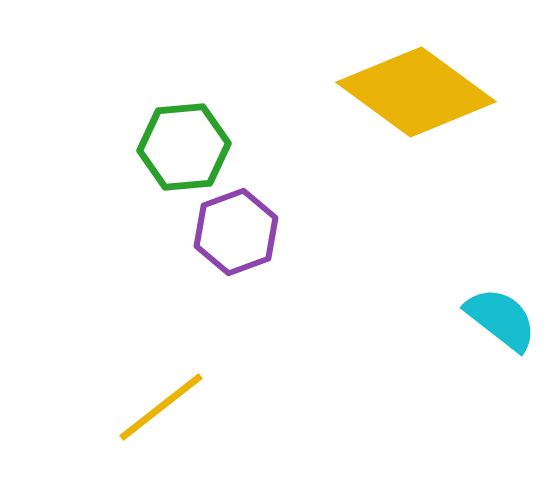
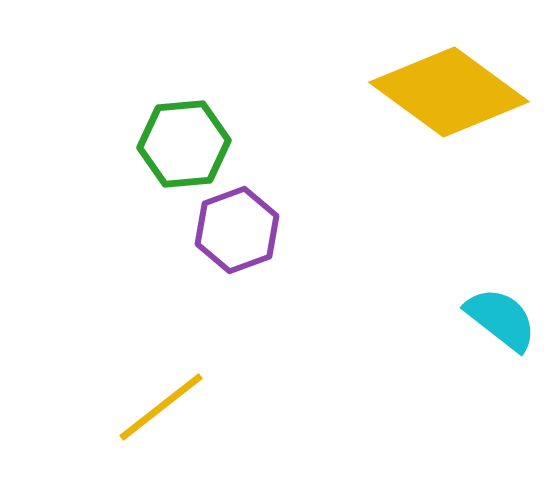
yellow diamond: moved 33 px right
green hexagon: moved 3 px up
purple hexagon: moved 1 px right, 2 px up
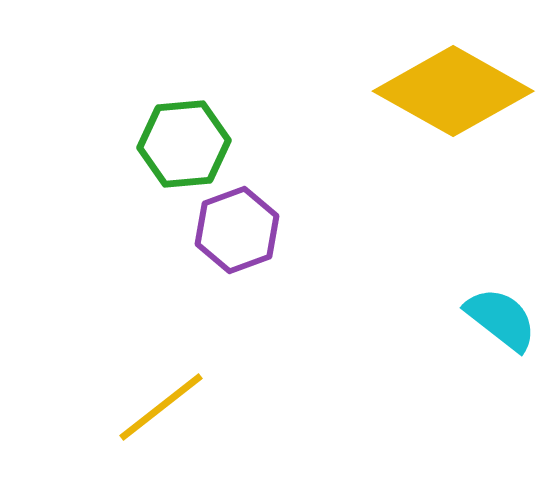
yellow diamond: moved 4 px right, 1 px up; rotated 7 degrees counterclockwise
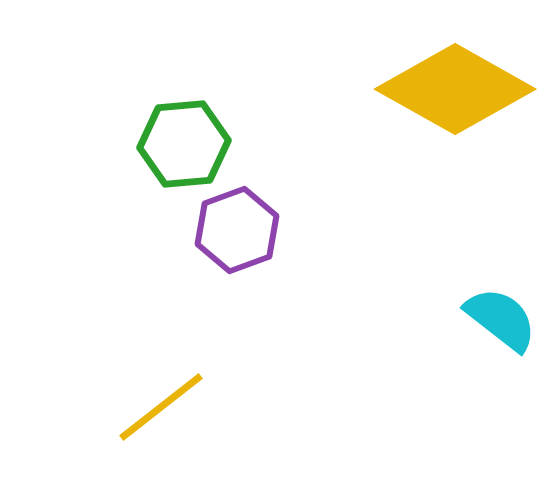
yellow diamond: moved 2 px right, 2 px up
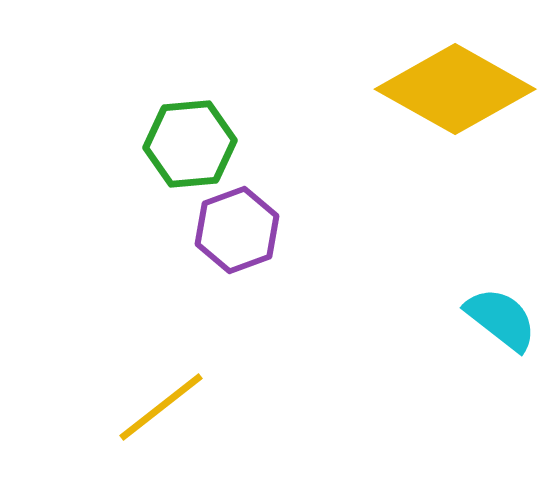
green hexagon: moved 6 px right
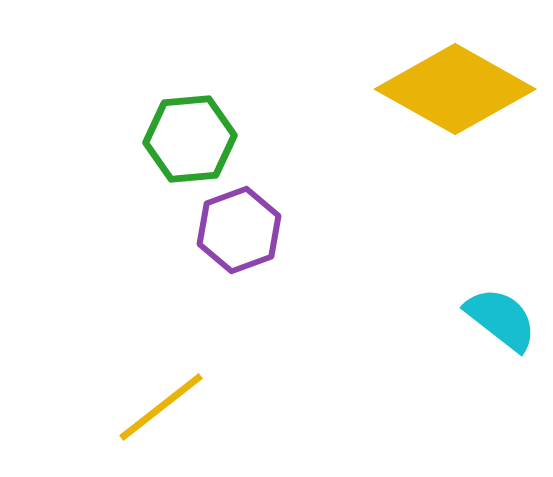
green hexagon: moved 5 px up
purple hexagon: moved 2 px right
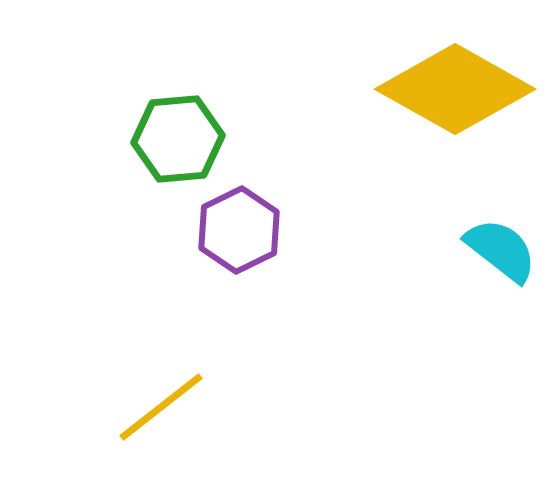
green hexagon: moved 12 px left
purple hexagon: rotated 6 degrees counterclockwise
cyan semicircle: moved 69 px up
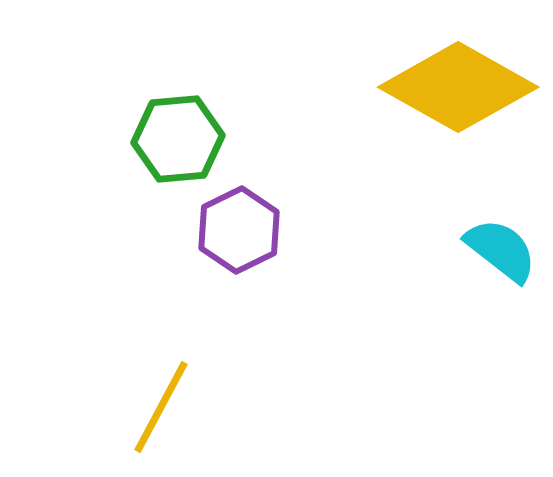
yellow diamond: moved 3 px right, 2 px up
yellow line: rotated 24 degrees counterclockwise
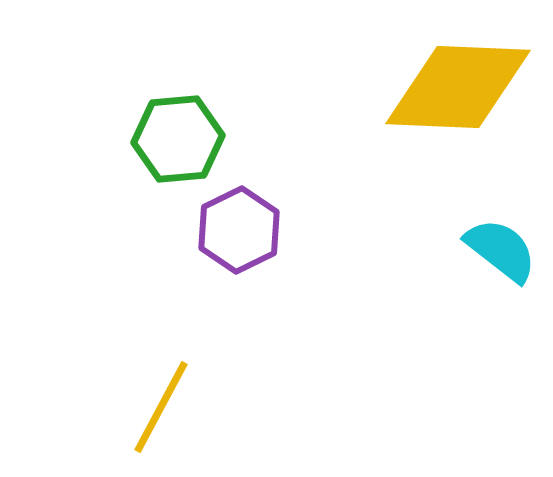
yellow diamond: rotated 27 degrees counterclockwise
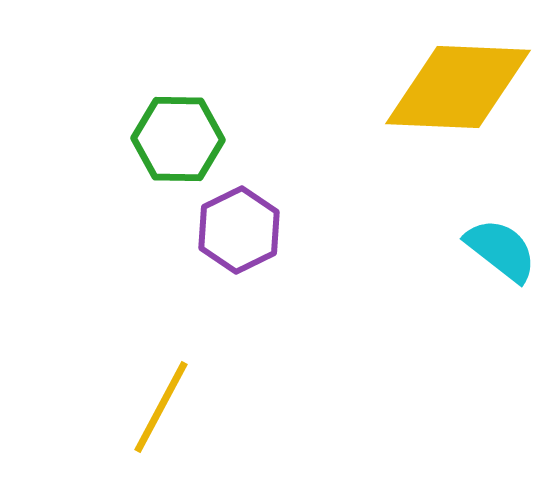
green hexagon: rotated 6 degrees clockwise
